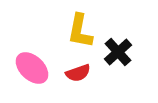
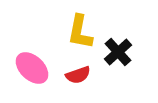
yellow L-shape: moved 1 px down
red semicircle: moved 2 px down
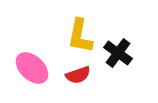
yellow L-shape: moved 4 px down
black cross: moved 1 px down; rotated 12 degrees counterclockwise
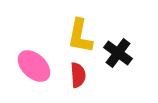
pink ellipse: moved 2 px right, 2 px up
red semicircle: rotated 75 degrees counterclockwise
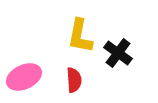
pink ellipse: moved 10 px left, 11 px down; rotated 68 degrees counterclockwise
red semicircle: moved 4 px left, 5 px down
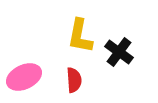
black cross: moved 1 px right, 1 px up
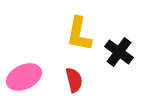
yellow L-shape: moved 1 px left, 2 px up
red semicircle: rotated 10 degrees counterclockwise
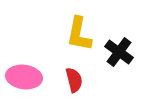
pink ellipse: rotated 32 degrees clockwise
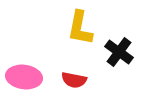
yellow L-shape: moved 1 px right, 6 px up
red semicircle: rotated 115 degrees clockwise
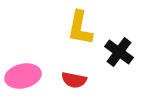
pink ellipse: moved 1 px left, 1 px up; rotated 20 degrees counterclockwise
